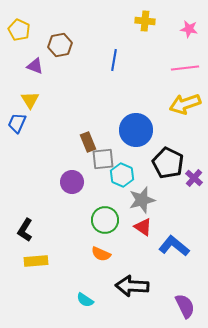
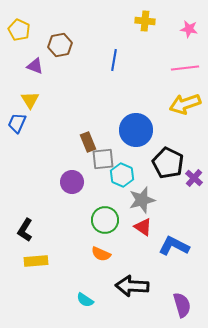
blue L-shape: rotated 12 degrees counterclockwise
purple semicircle: moved 3 px left, 1 px up; rotated 10 degrees clockwise
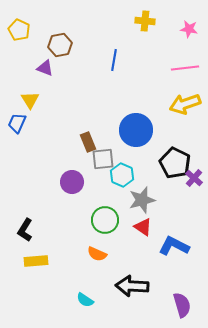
purple triangle: moved 10 px right, 2 px down
black pentagon: moved 7 px right
orange semicircle: moved 4 px left
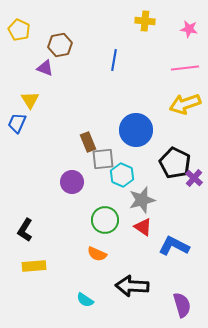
yellow rectangle: moved 2 px left, 5 px down
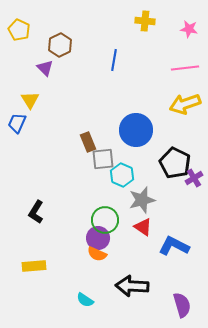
brown hexagon: rotated 15 degrees counterclockwise
purple triangle: rotated 24 degrees clockwise
purple cross: rotated 18 degrees clockwise
purple circle: moved 26 px right, 56 px down
black L-shape: moved 11 px right, 18 px up
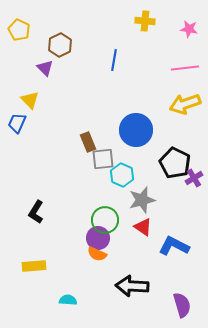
yellow triangle: rotated 12 degrees counterclockwise
cyan semicircle: moved 17 px left; rotated 150 degrees clockwise
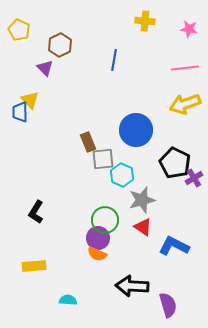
blue trapezoid: moved 3 px right, 11 px up; rotated 25 degrees counterclockwise
purple semicircle: moved 14 px left
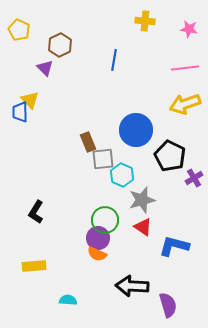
black pentagon: moved 5 px left, 7 px up
blue L-shape: rotated 12 degrees counterclockwise
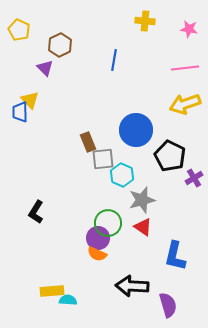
green circle: moved 3 px right, 3 px down
blue L-shape: moved 1 px right, 10 px down; rotated 92 degrees counterclockwise
yellow rectangle: moved 18 px right, 25 px down
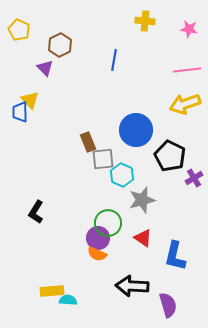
pink line: moved 2 px right, 2 px down
red triangle: moved 11 px down
